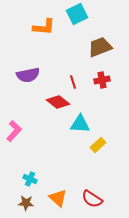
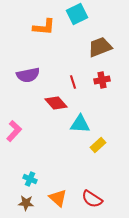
red diamond: moved 2 px left, 1 px down; rotated 10 degrees clockwise
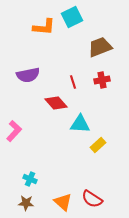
cyan square: moved 5 px left, 3 px down
orange triangle: moved 5 px right, 4 px down
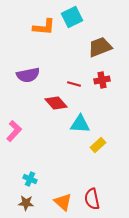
red line: moved 1 px right, 2 px down; rotated 56 degrees counterclockwise
red semicircle: rotated 45 degrees clockwise
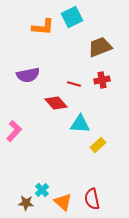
orange L-shape: moved 1 px left
cyan cross: moved 12 px right, 11 px down; rotated 24 degrees clockwise
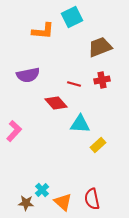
orange L-shape: moved 4 px down
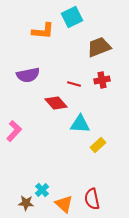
brown trapezoid: moved 1 px left
orange triangle: moved 1 px right, 2 px down
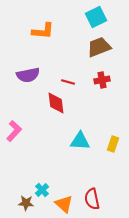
cyan square: moved 24 px right
red line: moved 6 px left, 2 px up
red diamond: rotated 35 degrees clockwise
cyan triangle: moved 17 px down
yellow rectangle: moved 15 px right, 1 px up; rotated 28 degrees counterclockwise
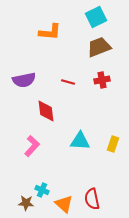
orange L-shape: moved 7 px right, 1 px down
purple semicircle: moved 4 px left, 5 px down
red diamond: moved 10 px left, 8 px down
pink L-shape: moved 18 px right, 15 px down
cyan cross: rotated 24 degrees counterclockwise
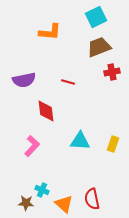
red cross: moved 10 px right, 8 px up
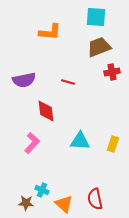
cyan square: rotated 30 degrees clockwise
pink L-shape: moved 3 px up
red semicircle: moved 3 px right
